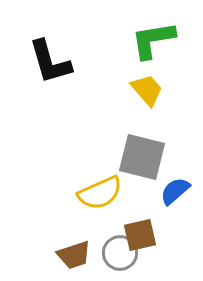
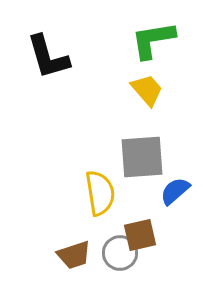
black L-shape: moved 2 px left, 5 px up
gray square: rotated 18 degrees counterclockwise
yellow semicircle: rotated 75 degrees counterclockwise
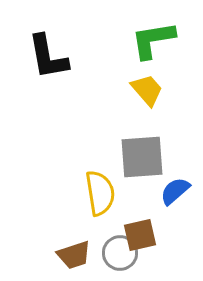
black L-shape: rotated 6 degrees clockwise
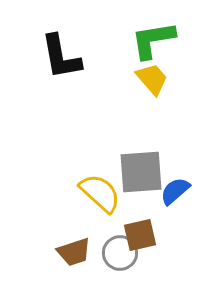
black L-shape: moved 13 px right
yellow trapezoid: moved 5 px right, 11 px up
gray square: moved 1 px left, 15 px down
yellow semicircle: rotated 39 degrees counterclockwise
brown trapezoid: moved 3 px up
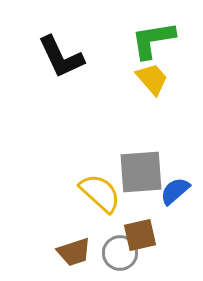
black L-shape: rotated 15 degrees counterclockwise
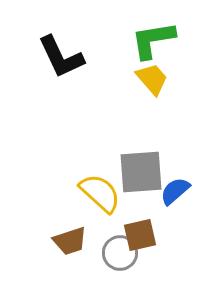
brown trapezoid: moved 4 px left, 11 px up
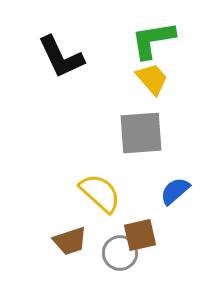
gray square: moved 39 px up
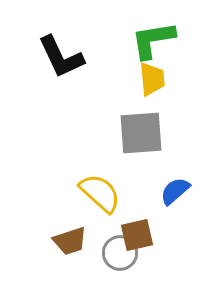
yellow trapezoid: rotated 36 degrees clockwise
brown square: moved 3 px left
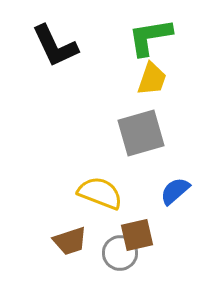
green L-shape: moved 3 px left, 3 px up
black L-shape: moved 6 px left, 11 px up
yellow trapezoid: rotated 24 degrees clockwise
gray square: rotated 12 degrees counterclockwise
yellow semicircle: rotated 21 degrees counterclockwise
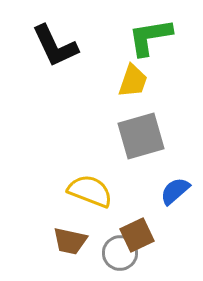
yellow trapezoid: moved 19 px left, 2 px down
gray square: moved 3 px down
yellow semicircle: moved 10 px left, 2 px up
brown square: rotated 12 degrees counterclockwise
brown trapezoid: rotated 30 degrees clockwise
